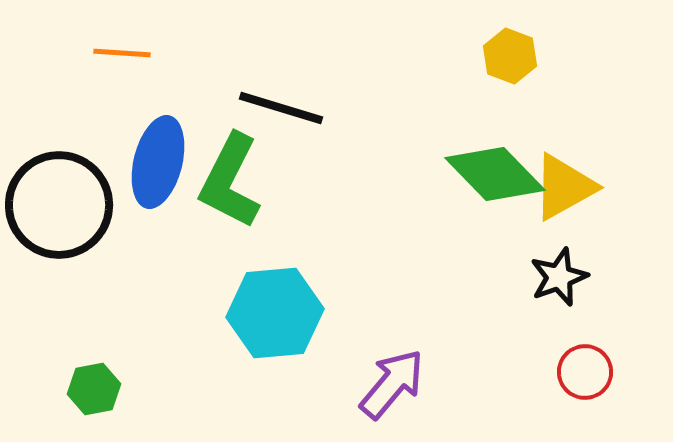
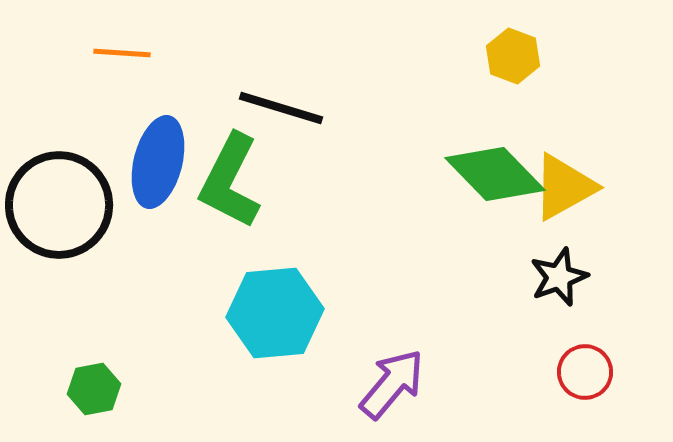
yellow hexagon: moved 3 px right
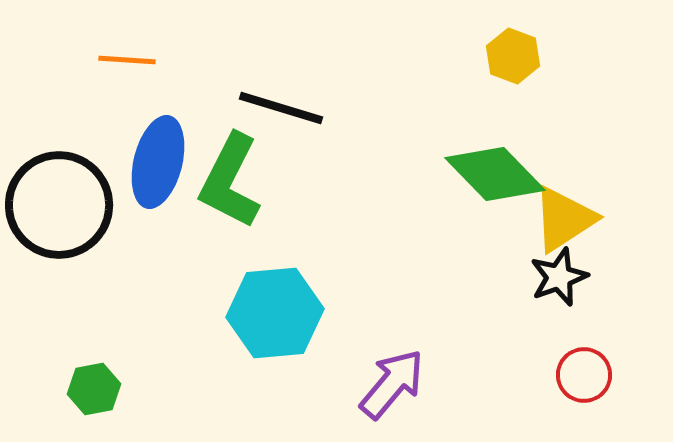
orange line: moved 5 px right, 7 px down
yellow triangle: moved 32 px down; rotated 4 degrees counterclockwise
red circle: moved 1 px left, 3 px down
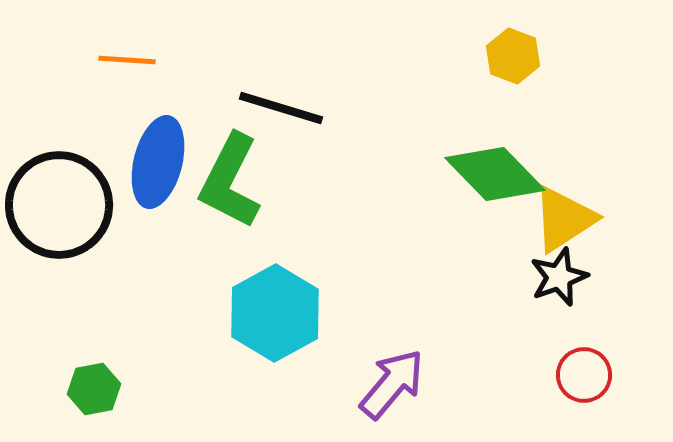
cyan hexagon: rotated 24 degrees counterclockwise
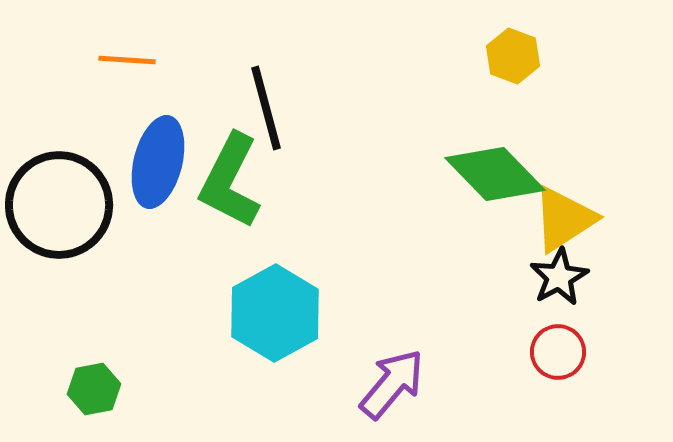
black line: moved 15 px left; rotated 58 degrees clockwise
black star: rotated 8 degrees counterclockwise
red circle: moved 26 px left, 23 px up
